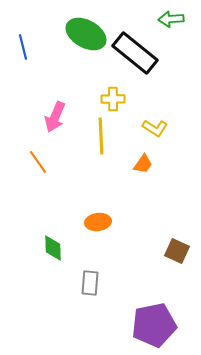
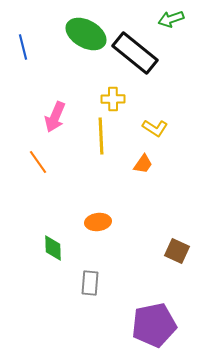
green arrow: rotated 15 degrees counterclockwise
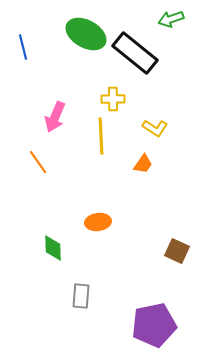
gray rectangle: moved 9 px left, 13 px down
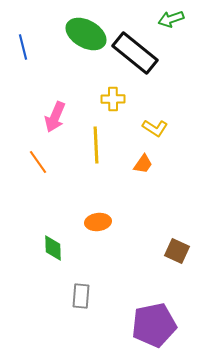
yellow line: moved 5 px left, 9 px down
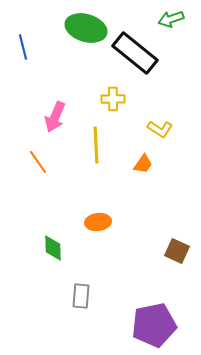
green ellipse: moved 6 px up; rotated 12 degrees counterclockwise
yellow L-shape: moved 5 px right, 1 px down
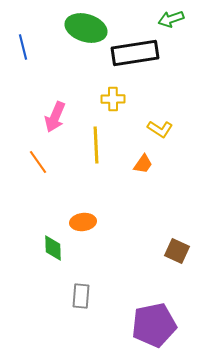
black rectangle: rotated 48 degrees counterclockwise
orange ellipse: moved 15 px left
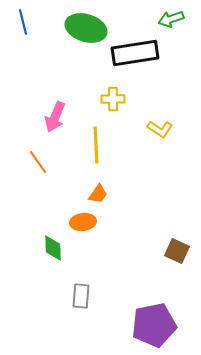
blue line: moved 25 px up
orange trapezoid: moved 45 px left, 30 px down
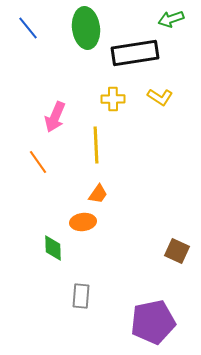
blue line: moved 5 px right, 6 px down; rotated 25 degrees counterclockwise
green ellipse: rotated 66 degrees clockwise
yellow L-shape: moved 32 px up
purple pentagon: moved 1 px left, 3 px up
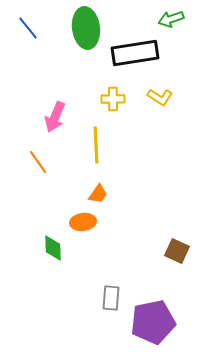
gray rectangle: moved 30 px right, 2 px down
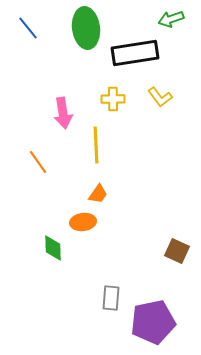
yellow L-shape: rotated 20 degrees clockwise
pink arrow: moved 8 px right, 4 px up; rotated 32 degrees counterclockwise
